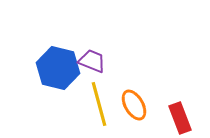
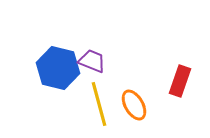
red rectangle: moved 37 px up; rotated 40 degrees clockwise
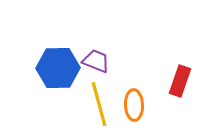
purple trapezoid: moved 4 px right
blue hexagon: rotated 15 degrees counterclockwise
orange ellipse: rotated 28 degrees clockwise
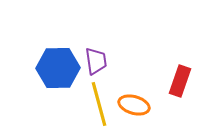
purple trapezoid: rotated 60 degrees clockwise
orange ellipse: rotated 72 degrees counterclockwise
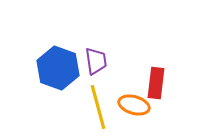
blue hexagon: rotated 21 degrees clockwise
red rectangle: moved 24 px left, 2 px down; rotated 12 degrees counterclockwise
yellow line: moved 1 px left, 3 px down
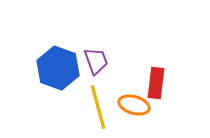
purple trapezoid: rotated 12 degrees counterclockwise
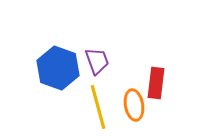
purple trapezoid: moved 1 px right
orange ellipse: rotated 64 degrees clockwise
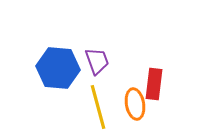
blue hexagon: rotated 15 degrees counterclockwise
red rectangle: moved 2 px left, 1 px down
orange ellipse: moved 1 px right, 1 px up
